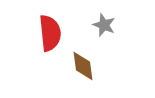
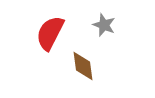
red semicircle: rotated 147 degrees counterclockwise
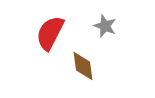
gray star: moved 1 px right, 1 px down
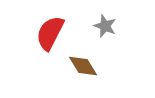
brown diamond: rotated 24 degrees counterclockwise
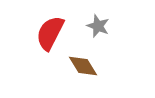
gray star: moved 7 px left
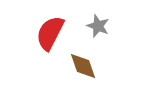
brown diamond: rotated 12 degrees clockwise
